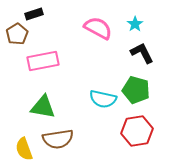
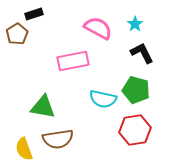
pink rectangle: moved 30 px right
red hexagon: moved 2 px left, 1 px up
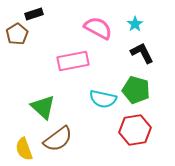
green triangle: rotated 32 degrees clockwise
brown semicircle: rotated 28 degrees counterclockwise
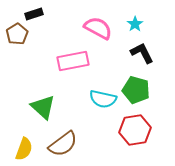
brown semicircle: moved 5 px right, 5 px down
yellow semicircle: rotated 140 degrees counterclockwise
